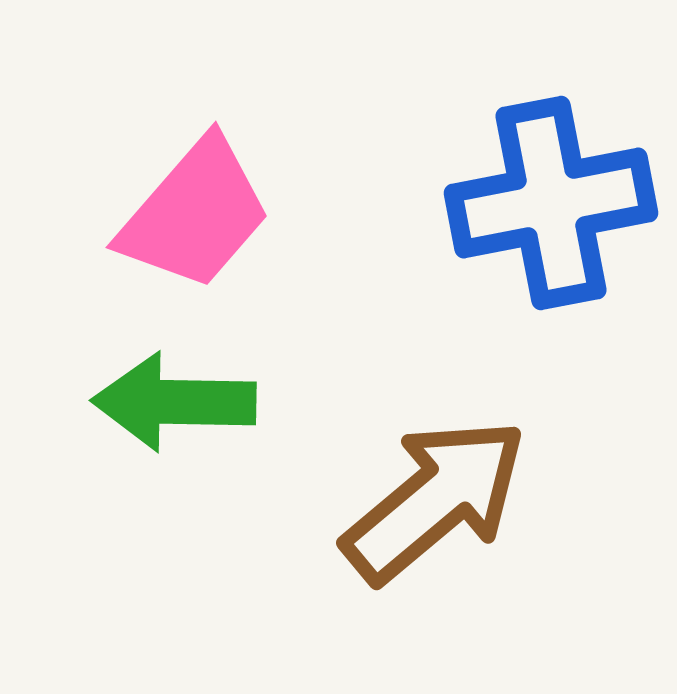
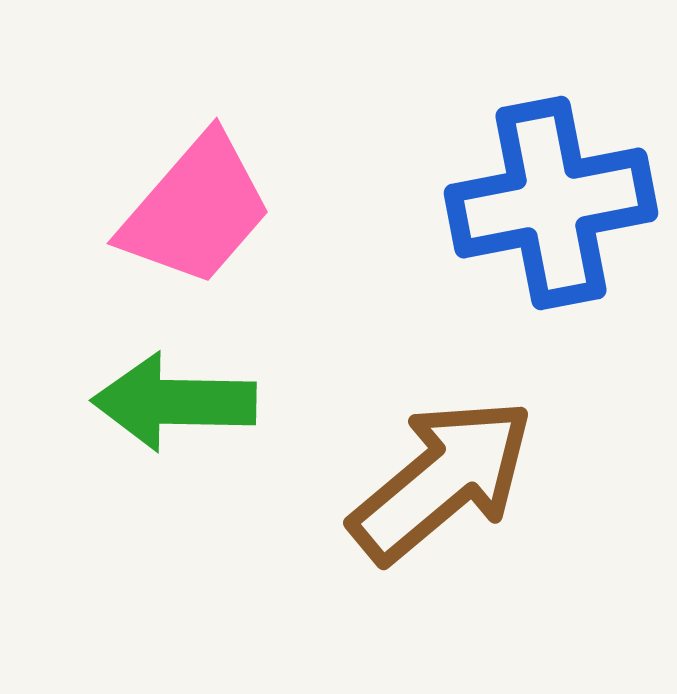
pink trapezoid: moved 1 px right, 4 px up
brown arrow: moved 7 px right, 20 px up
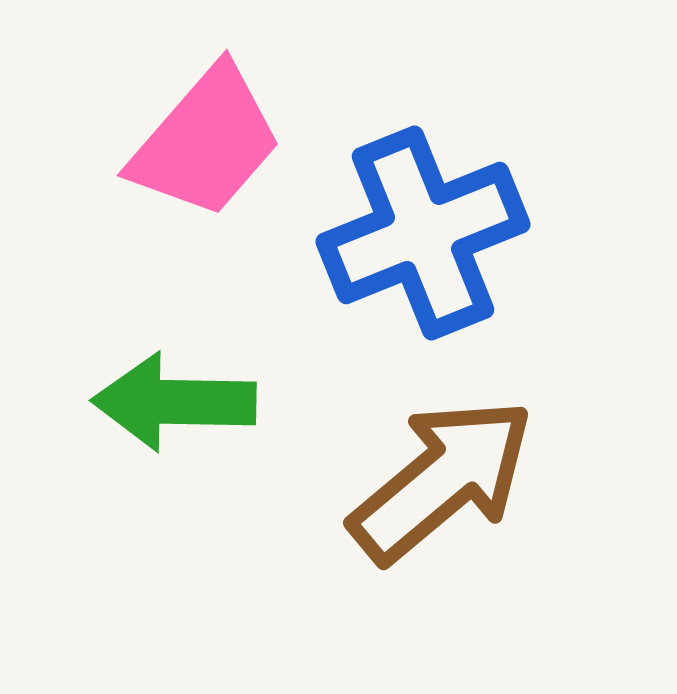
blue cross: moved 128 px left, 30 px down; rotated 11 degrees counterclockwise
pink trapezoid: moved 10 px right, 68 px up
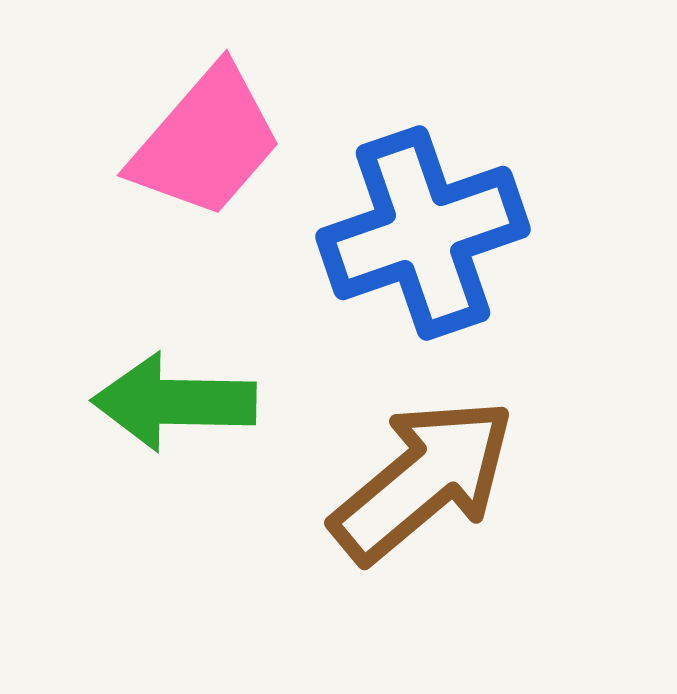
blue cross: rotated 3 degrees clockwise
brown arrow: moved 19 px left
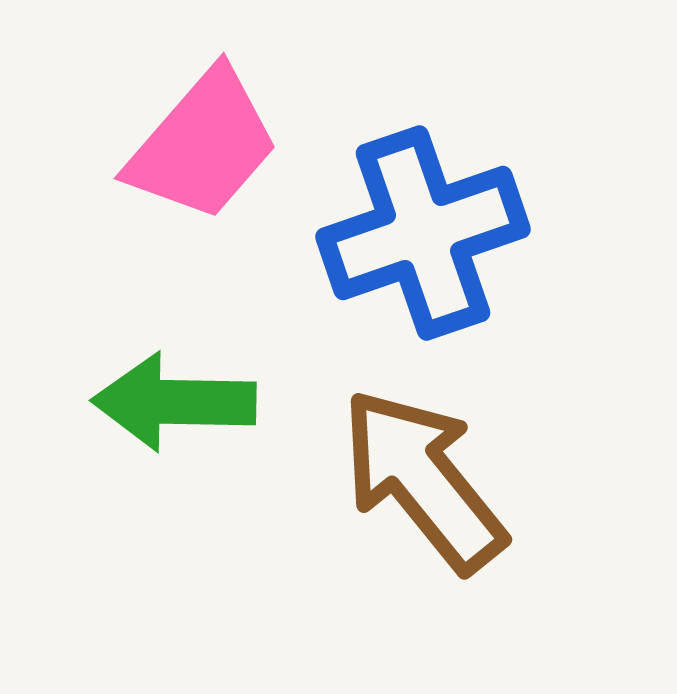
pink trapezoid: moved 3 px left, 3 px down
brown arrow: rotated 89 degrees counterclockwise
